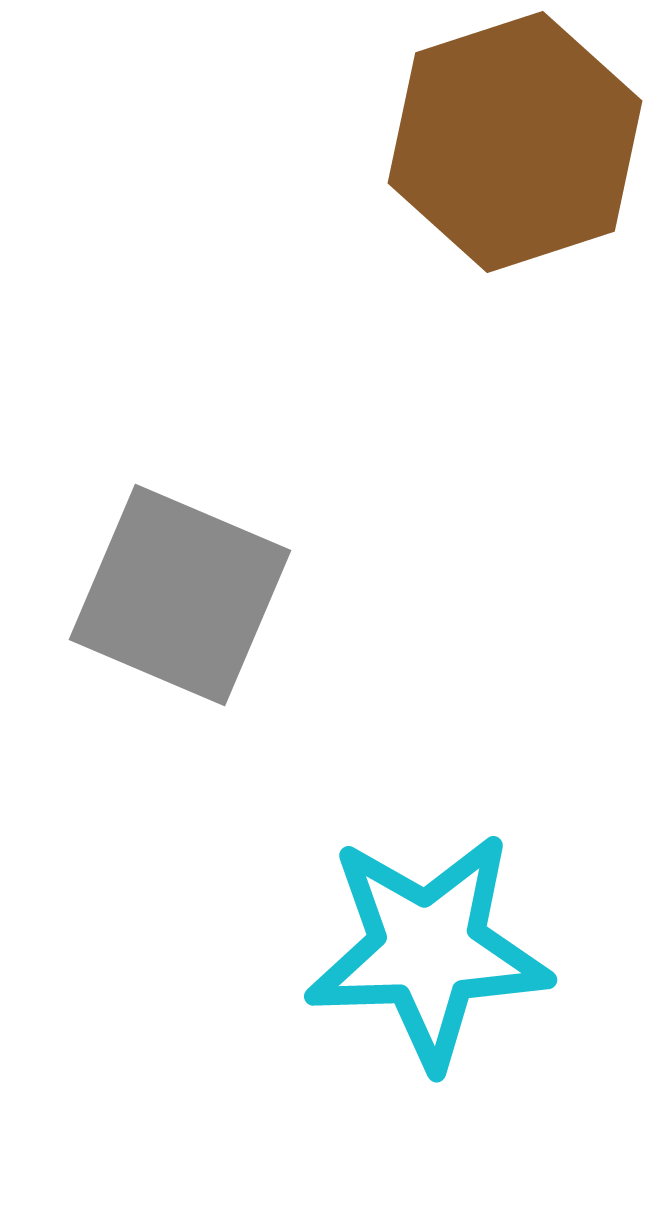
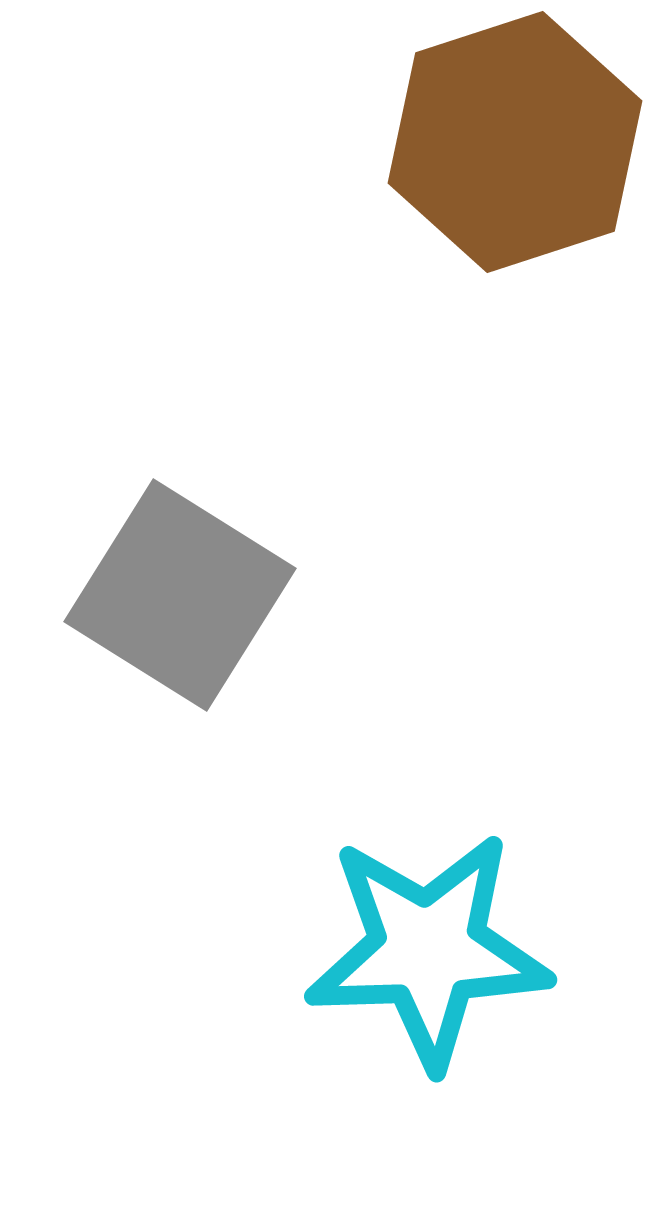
gray square: rotated 9 degrees clockwise
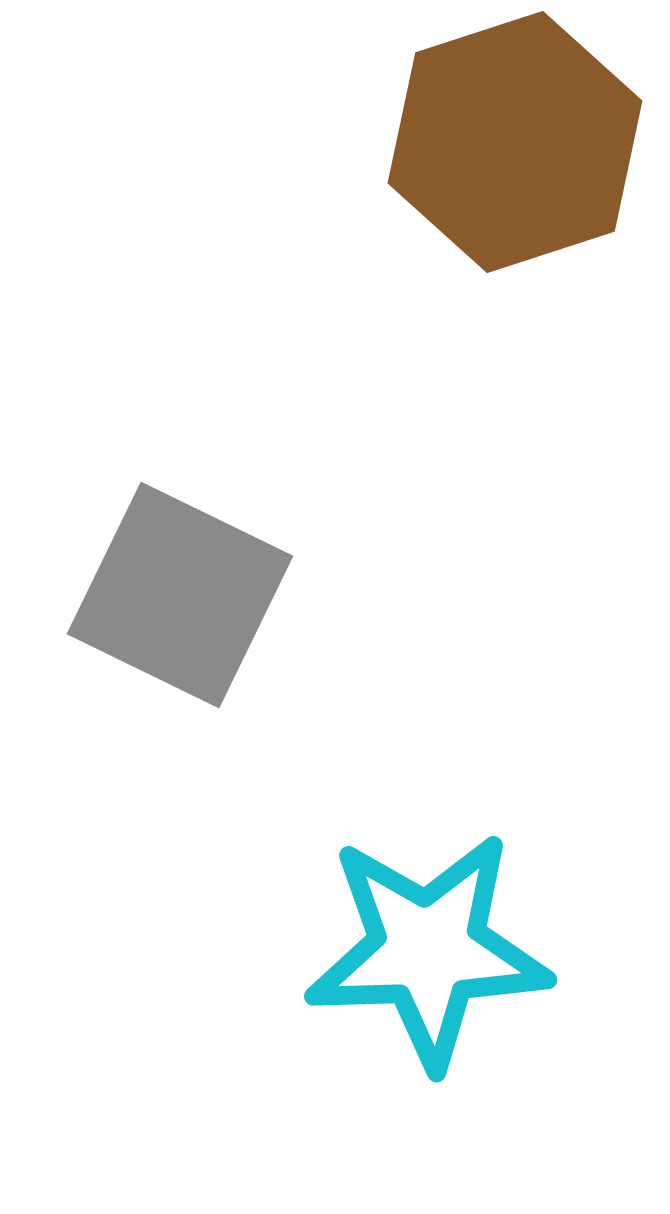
gray square: rotated 6 degrees counterclockwise
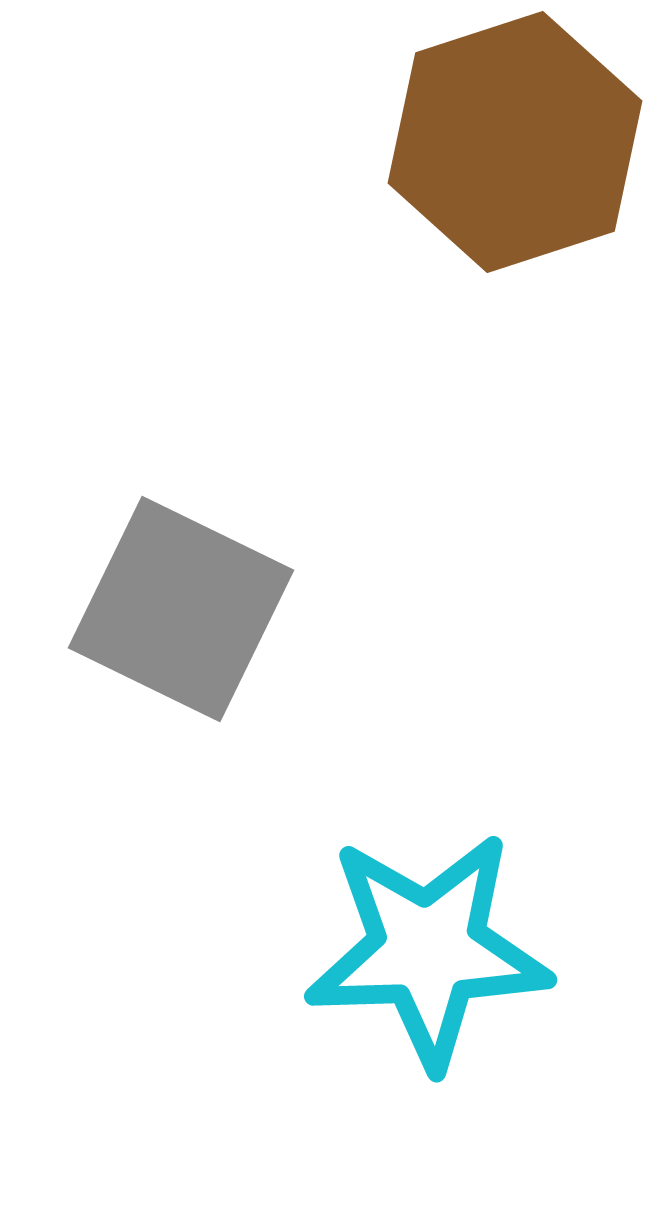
gray square: moved 1 px right, 14 px down
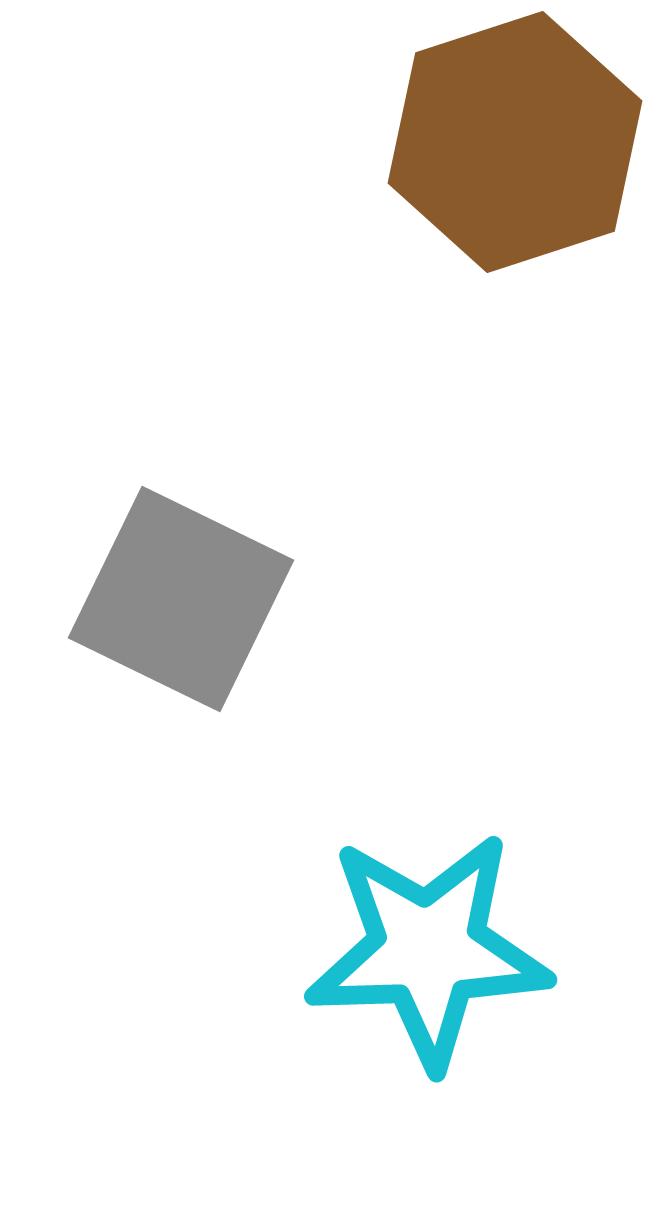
gray square: moved 10 px up
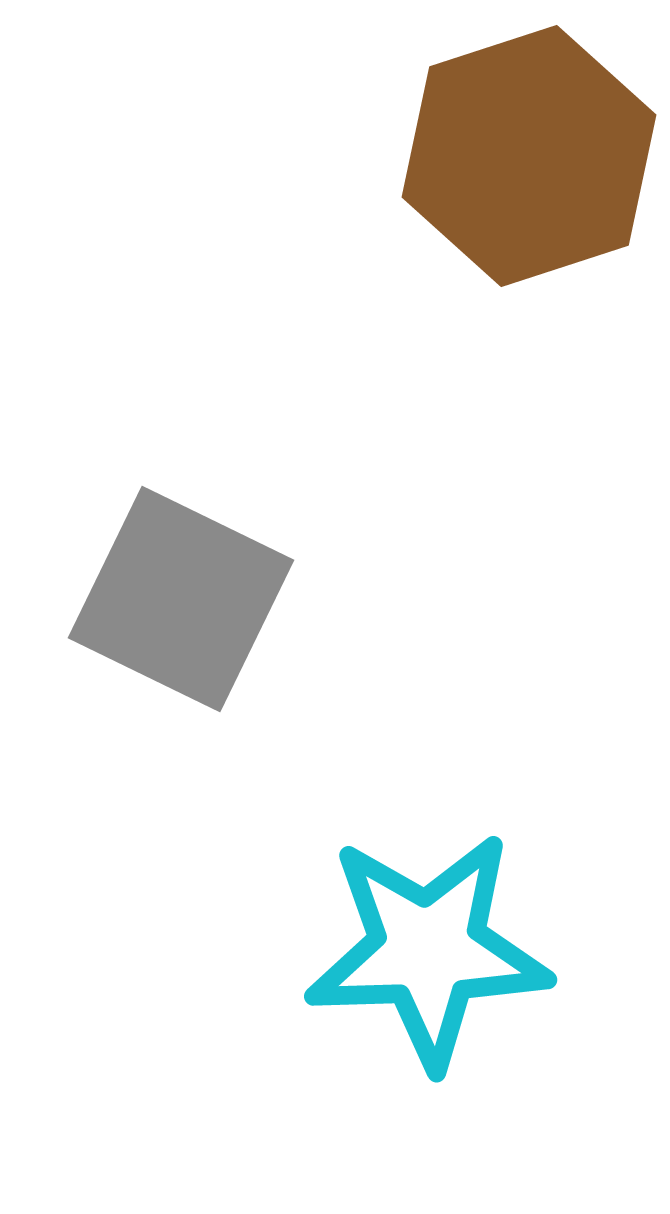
brown hexagon: moved 14 px right, 14 px down
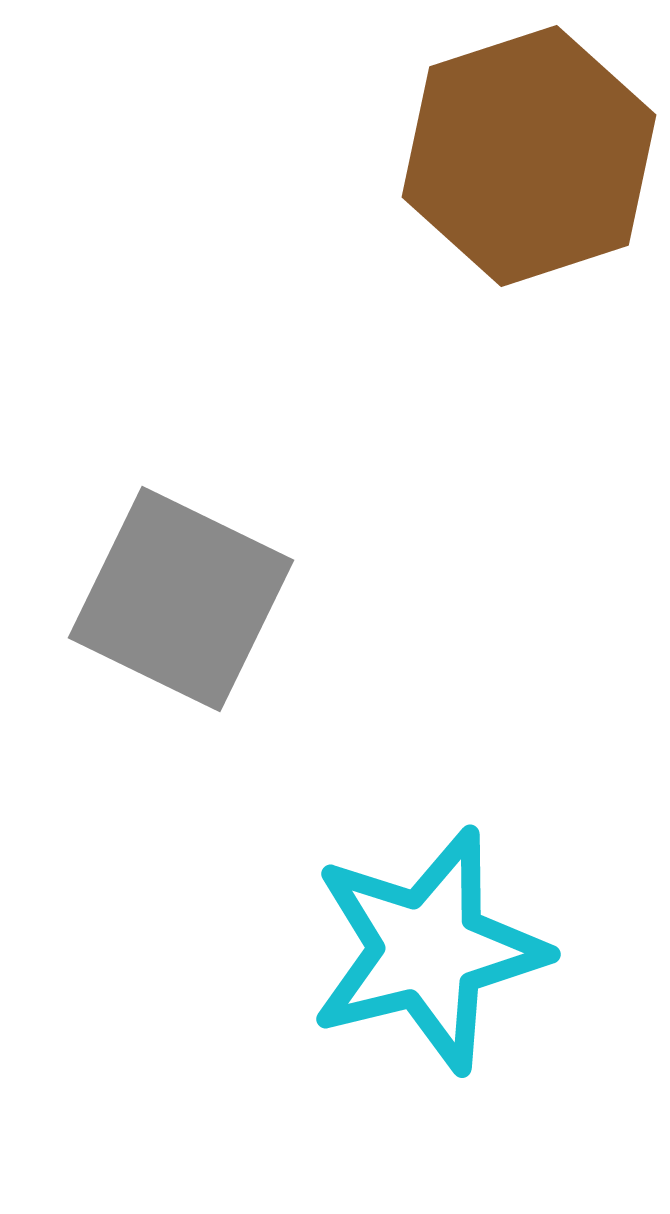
cyan star: rotated 12 degrees counterclockwise
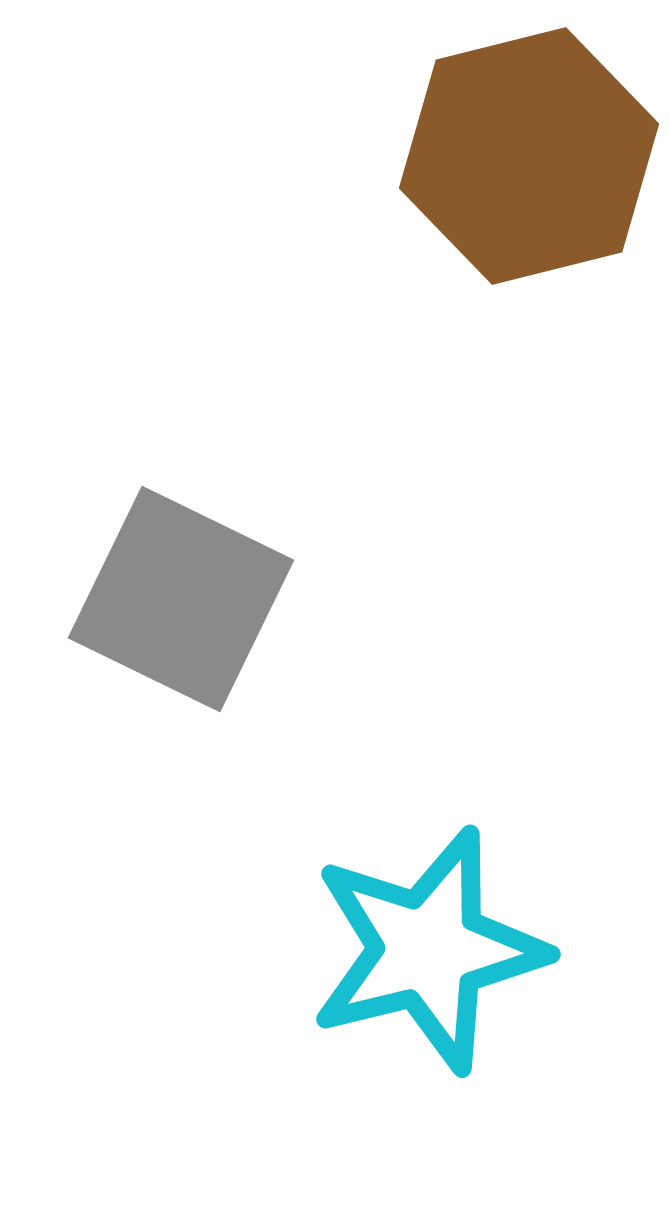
brown hexagon: rotated 4 degrees clockwise
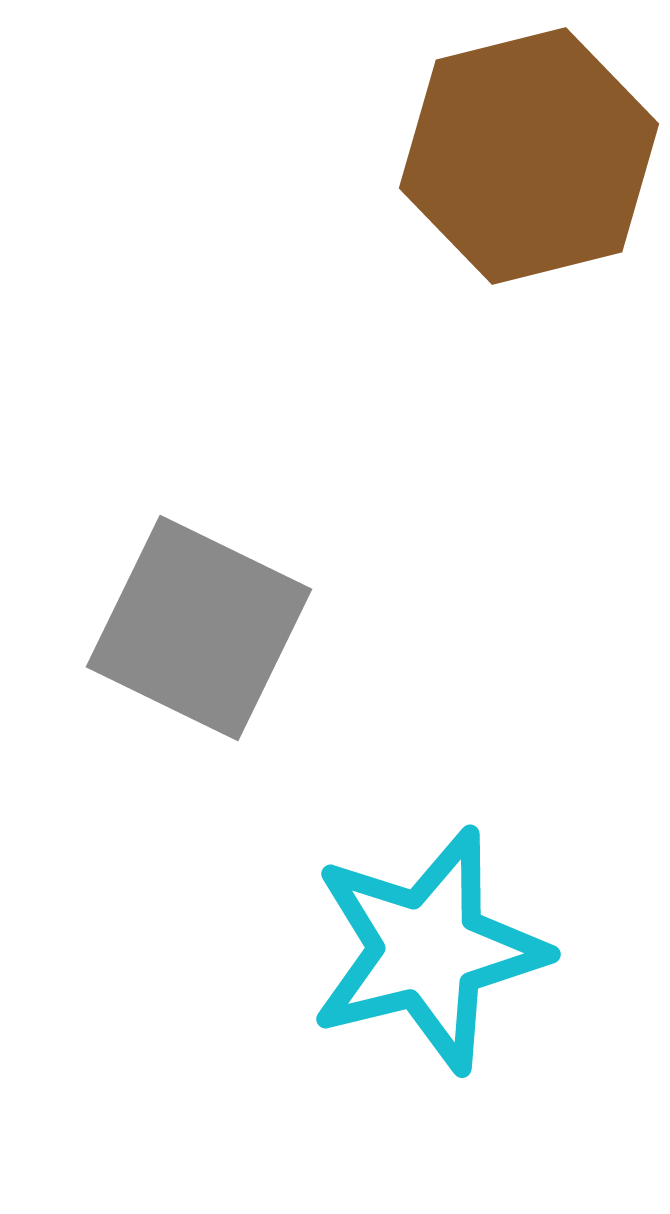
gray square: moved 18 px right, 29 px down
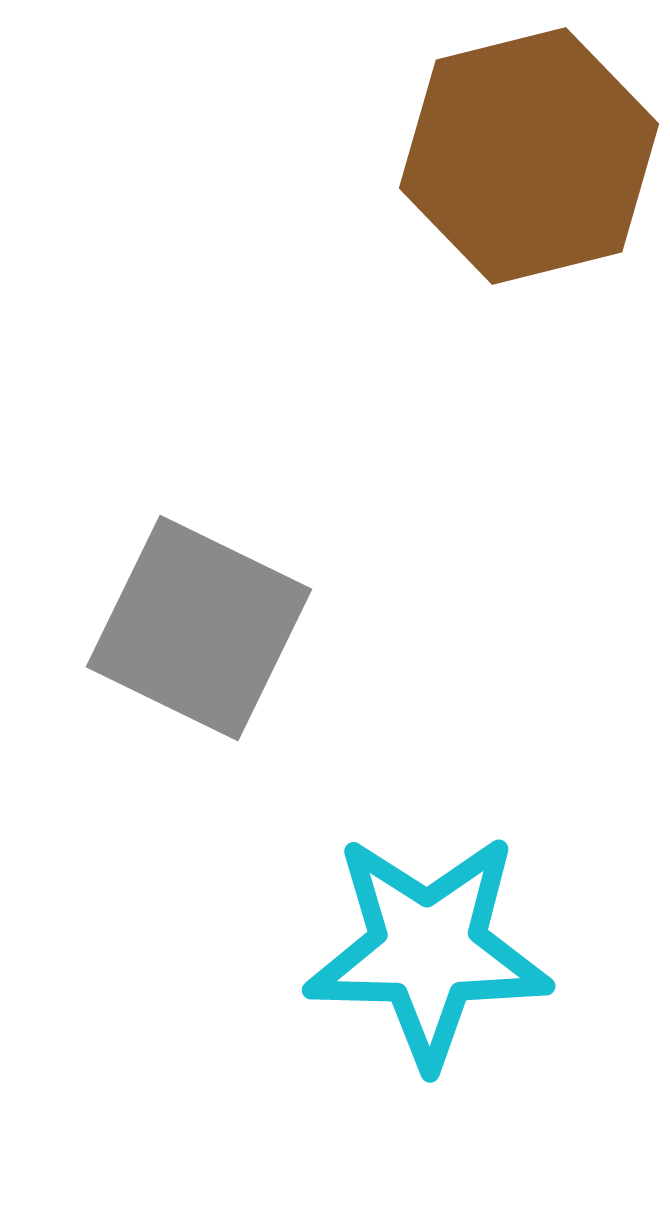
cyan star: rotated 15 degrees clockwise
